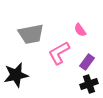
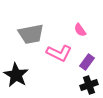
pink L-shape: rotated 125 degrees counterclockwise
black star: rotated 30 degrees counterclockwise
black cross: moved 1 px down
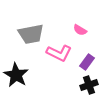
pink semicircle: rotated 24 degrees counterclockwise
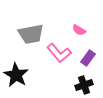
pink semicircle: moved 1 px left
pink L-shape: rotated 25 degrees clockwise
purple rectangle: moved 1 px right, 4 px up
black cross: moved 5 px left
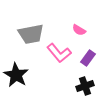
black cross: moved 1 px right, 1 px down
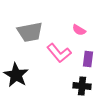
gray trapezoid: moved 1 px left, 2 px up
purple rectangle: moved 1 px down; rotated 28 degrees counterclockwise
black cross: moved 3 px left; rotated 24 degrees clockwise
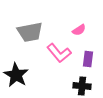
pink semicircle: rotated 64 degrees counterclockwise
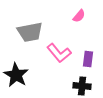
pink semicircle: moved 14 px up; rotated 16 degrees counterclockwise
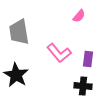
gray trapezoid: moved 11 px left; rotated 92 degrees clockwise
black cross: moved 1 px right
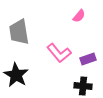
purple rectangle: rotated 63 degrees clockwise
